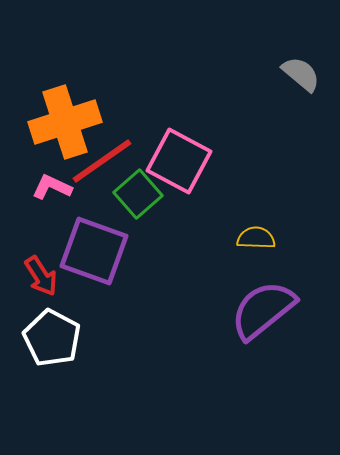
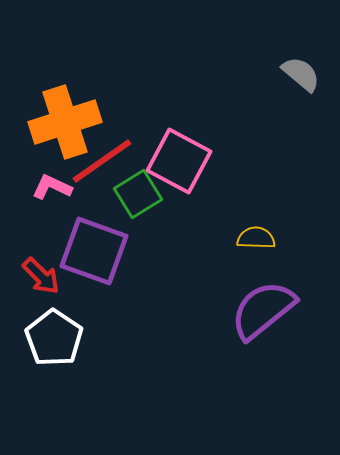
green square: rotated 9 degrees clockwise
red arrow: rotated 12 degrees counterclockwise
white pentagon: moved 2 px right; rotated 6 degrees clockwise
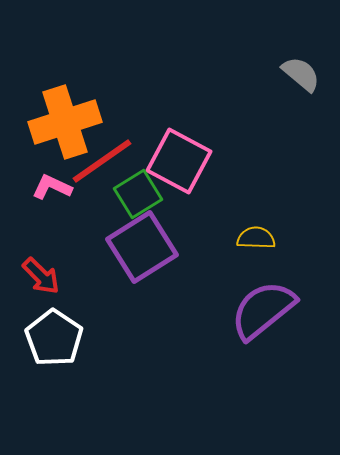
purple square: moved 48 px right, 4 px up; rotated 38 degrees clockwise
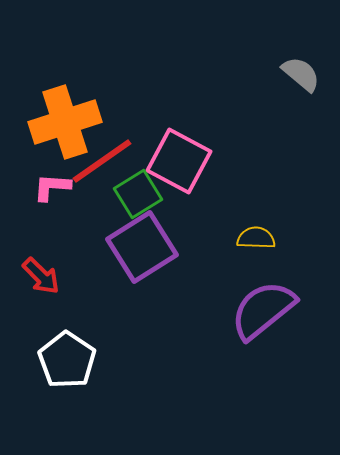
pink L-shape: rotated 21 degrees counterclockwise
white pentagon: moved 13 px right, 22 px down
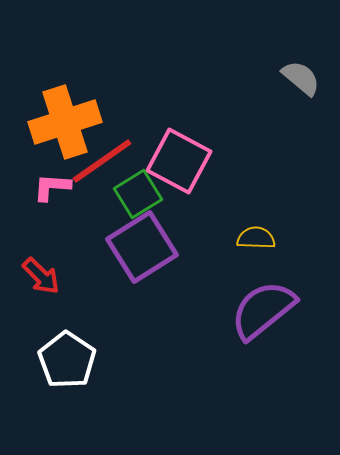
gray semicircle: moved 4 px down
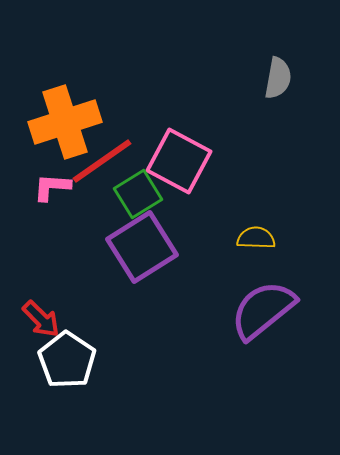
gray semicircle: moved 23 px left; rotated 60 degrees clockwise
red arrow: moved 43 px down
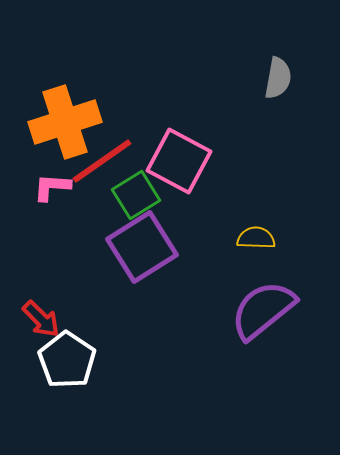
green square: moved 2 px left, 1 px down
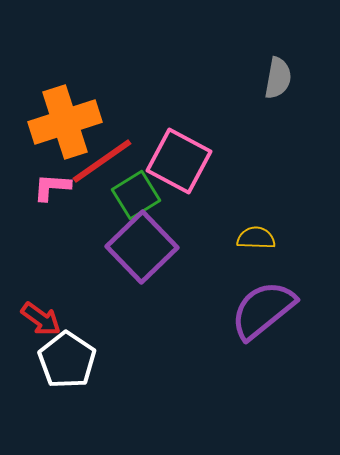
purple square: rotated 12 degrees counterclockwise
red arrow: rotated 9 degrees counterclockwise
